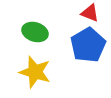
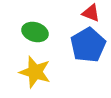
red triangle: moved 1 px right
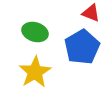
blue pentagon: moved 6 px left, 2 px down
yellow star: rotated 24 degrees clockwise
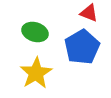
red triangle: moved 2 px left
yellow star: moved 1 px right, 1 px down
